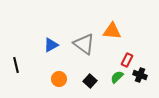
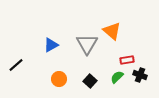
orange triangle: rotated 36 degrees clockwise
gray triangle: moved 3 px right; rotated 25 degrees clockwise
red rectangle: rotated 56 degrees clockwise
black line: rotated 63 degrees clockwise
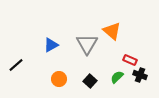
red rectangle: moved 3 px right; rotated 32 degrees clockwise
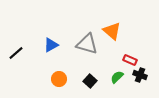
gray triangle: rotated 45 degrees counterclockwise
black line: moved 12 px up
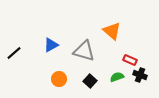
gray triangle: moved 3 px left, 7 px down
black line: moved 2 px left
green semicircle: rotated 24 degrees clockwise
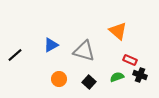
orange triangle: moved 6 px right
black line: moved 1 px right, 2 px down
black square: moved 1 px left, 1 px down
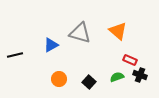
gray triangle: moved 4 px left, 18 px up
black line: rotated 28 degrees clockwise
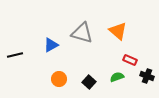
gray triangle: moved 2 px right
black cross: moved 7 px right, 1 px down
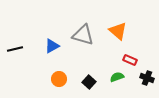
gray triangle: moved 1 px right, 2 px down
blue triangle: moved 1 px right, 1 px down
black line: moved 6 px up
black cross: moved 2 px down
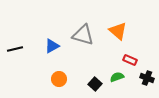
black square: moved 6 px right, 2 px down
